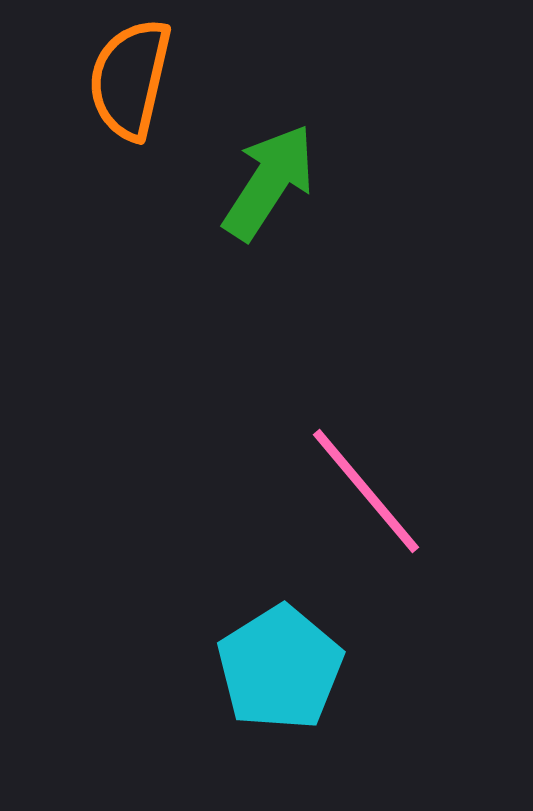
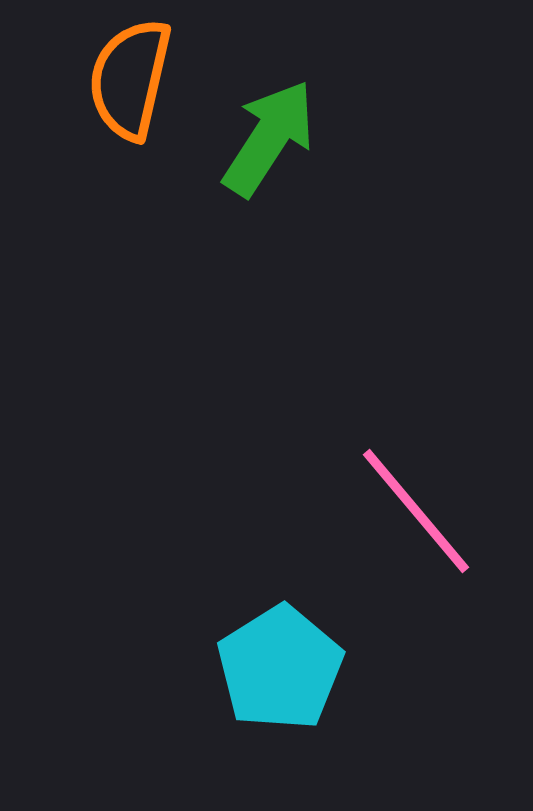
green arrow: moved 44 px up
pink line: moved 50 px right, 20 px down
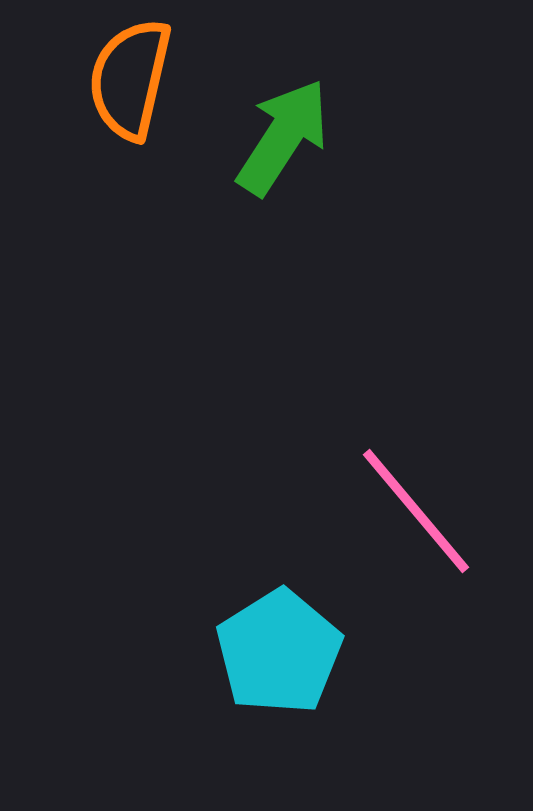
green arrow: moved 14 px right, 1 px up
cyan pentagon: moved 1 px left, 16 px up
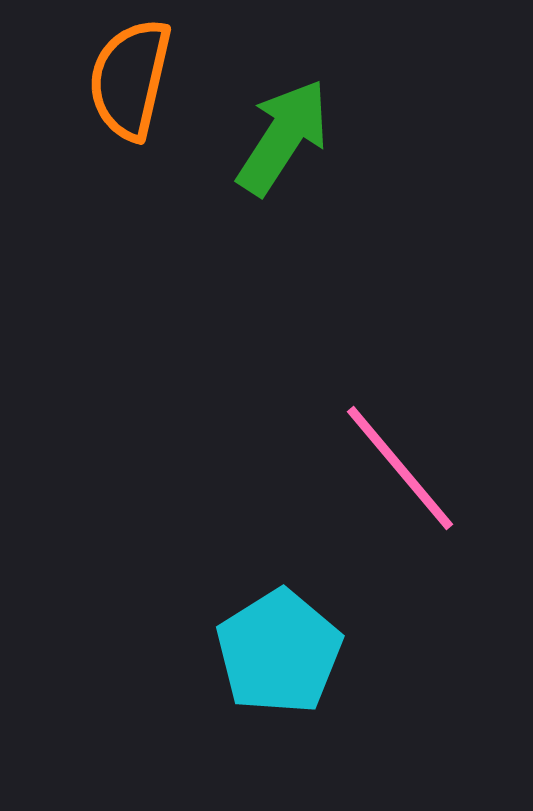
pink line: moved 16 px left, 43 px up
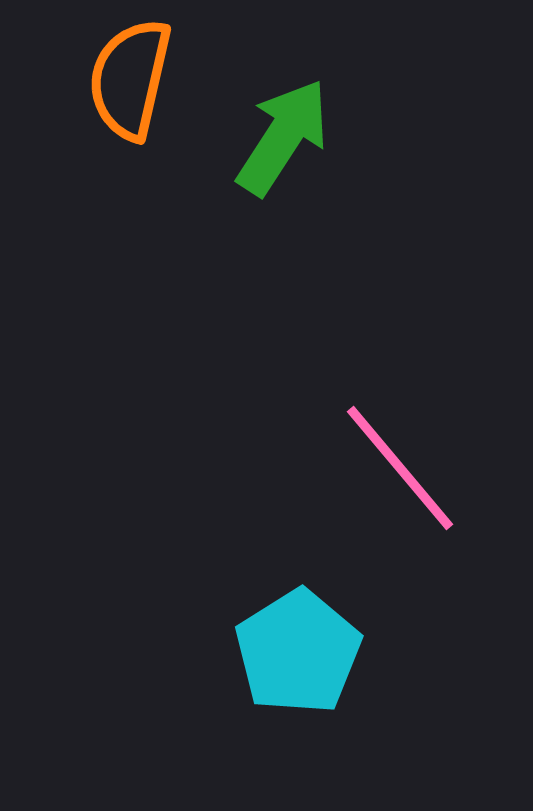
cyan pentagon: moved 19 px right
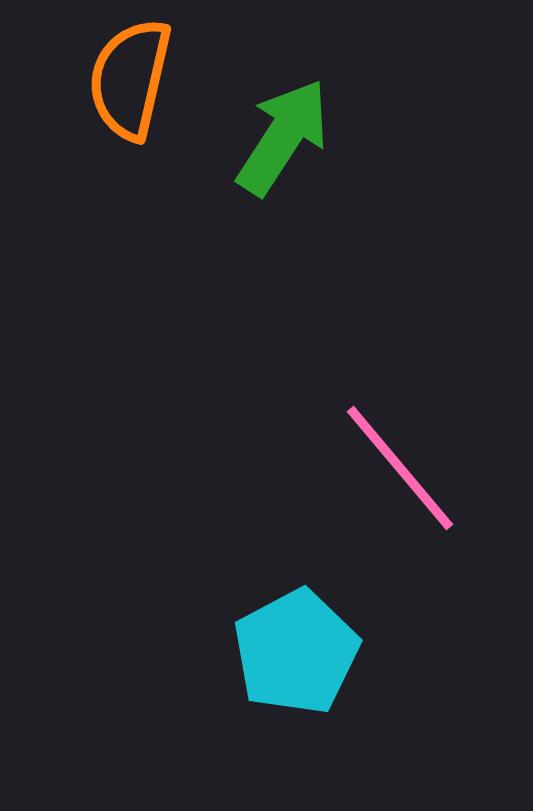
cyan pentagon: moved 2 px left; rotated 4 degrees clockwise
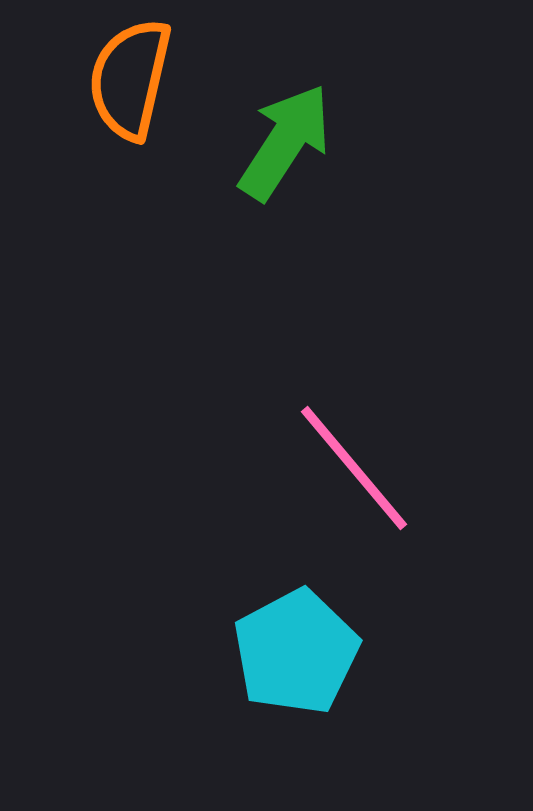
green arrow: moved 2 px right, 5 px down
pink line: moved 46 px left
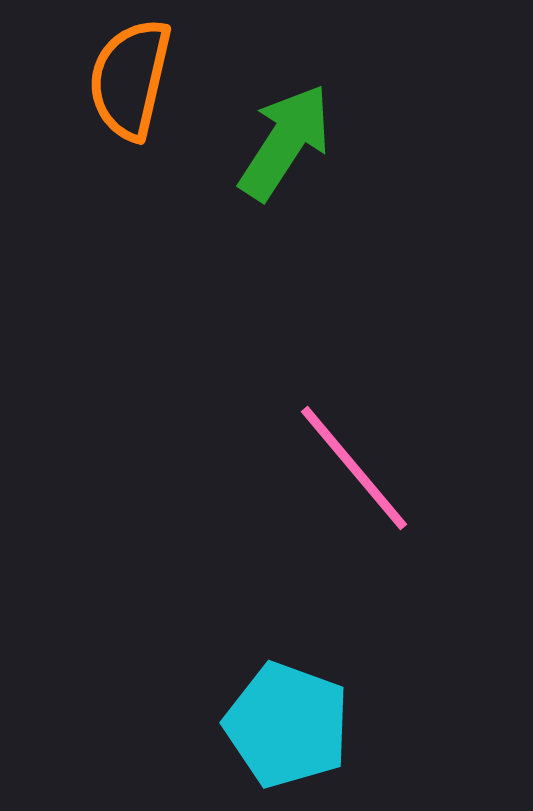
cyan pentagon: moved 9 px left, 73 px down; rotated 24 degrees counterclockwise
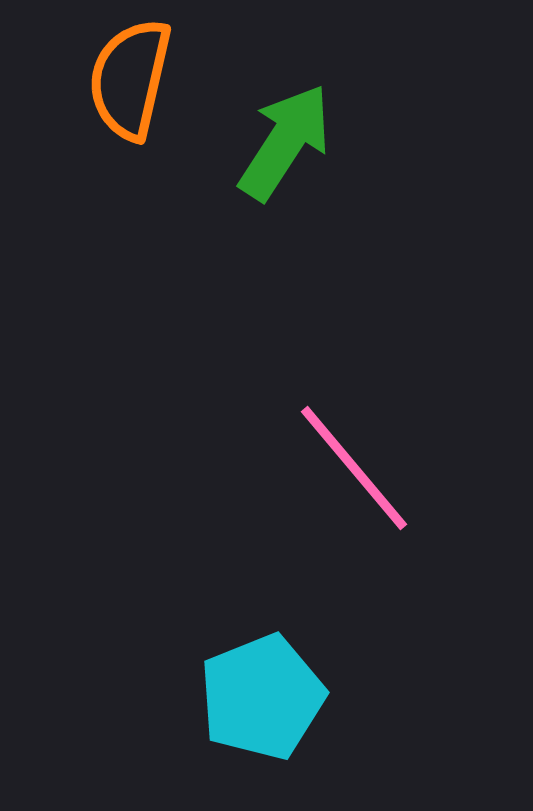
cyan pentagon: moved 25 px left, 28 px up; rotated 30 degrees clockwise
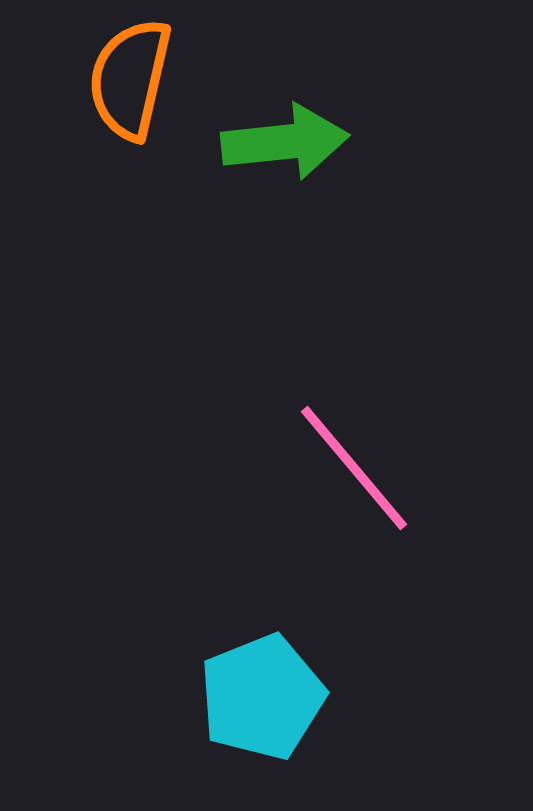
green arrow: rotated 51 degrees clockwise
